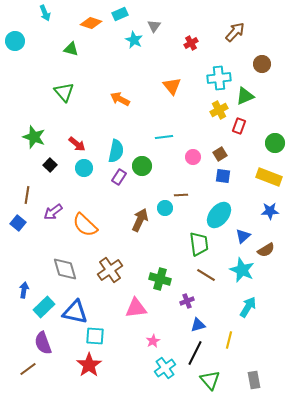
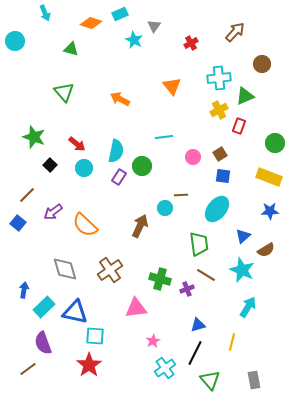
brown line at (27, 195): rotated 36 degrees clockwise
cyan ellipse at (219, 215): moved 2 px left, 6 px up
brown arrow at (140, 220): moved 6 px down
purple cross at (187, 301): moved 12 px up
yellow line at (229, 340): moved 3 px right, 2 px down
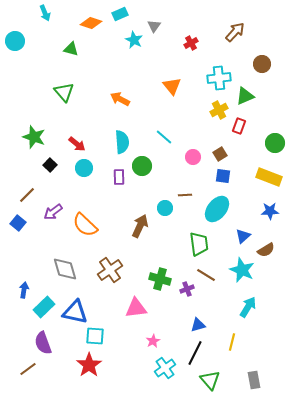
cyan line at (164, 137): rotated 48 degrees clockwise
cyan semicircle at (116, 151): moved 6 px right, 9 px up; rotated 15 degrees counterclockwise
purple rectangle at (119, 177): rotated 35 degrees counterclockwise
brown line at (181, 195): moved 4 px right
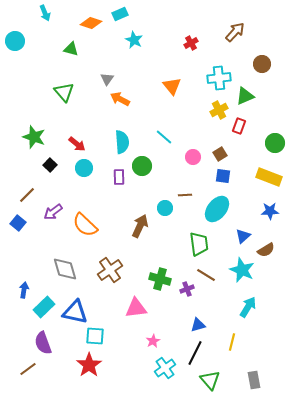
gray triangle at (154, 26): moved 47 px left, 53 px down
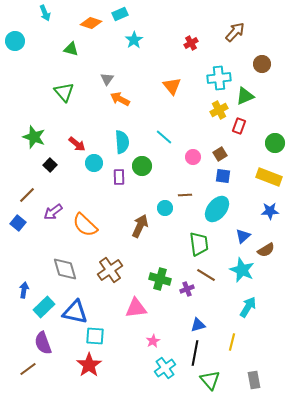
cyan star at (134, 40): rotated 12 degrees clockwise
cyan circle at (84, 168): moved 10 px right, 5 px up
black line at (195, 353): rotated 15 degrees counterclockwise
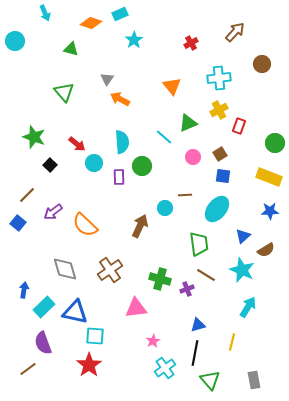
green triangle at (245, 96): moved 57 px left, 27 px down
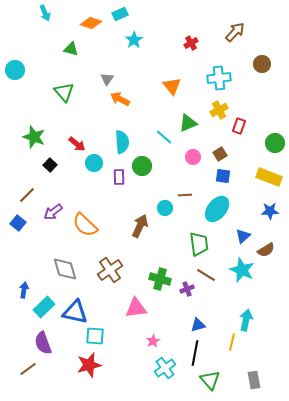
cyan circle at (15, 41): moved 29 px down
cyan arrow at (248, 307): moved 2 px left, 13 px down; rotated 20 degrees counterclockwise
red star at (89, 365): rotated 20 degrees clockwise
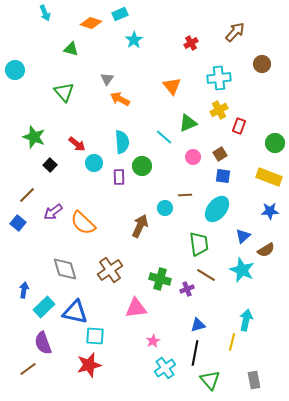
orange semicircle at (85, 225): moved 2 px left, 2 px up
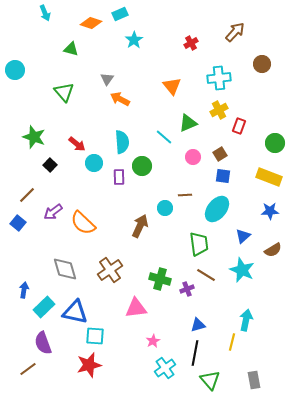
brown semicircle at (266, 250): moved 7 px right
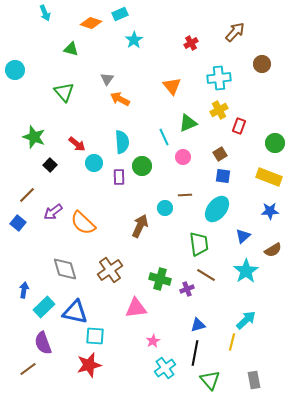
cyan line at (164, 137): rotated 24 degrees clockwise
pink circle at (193, 157): moved 10 px left
cyan star at (242, 270): moved 4 px right, 1 px down; rotated 15 degrees clockwise
cyan arrow at (246, 320): rotated 35 degrees clockwise
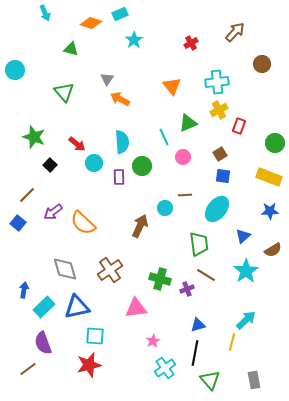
cyan cross at (219, 78): moved 2 px left, 4 px down
blue triangle at (75, 312): moved 2 px right, 5 px up; rotated 24 degrees counterclockwise
